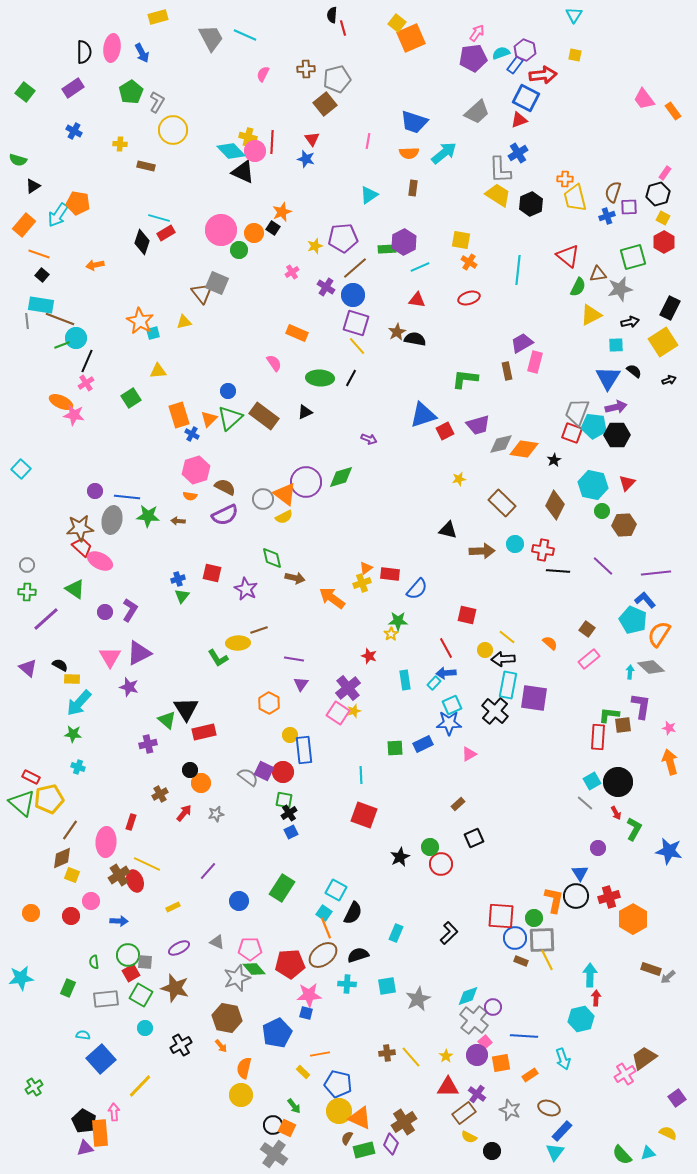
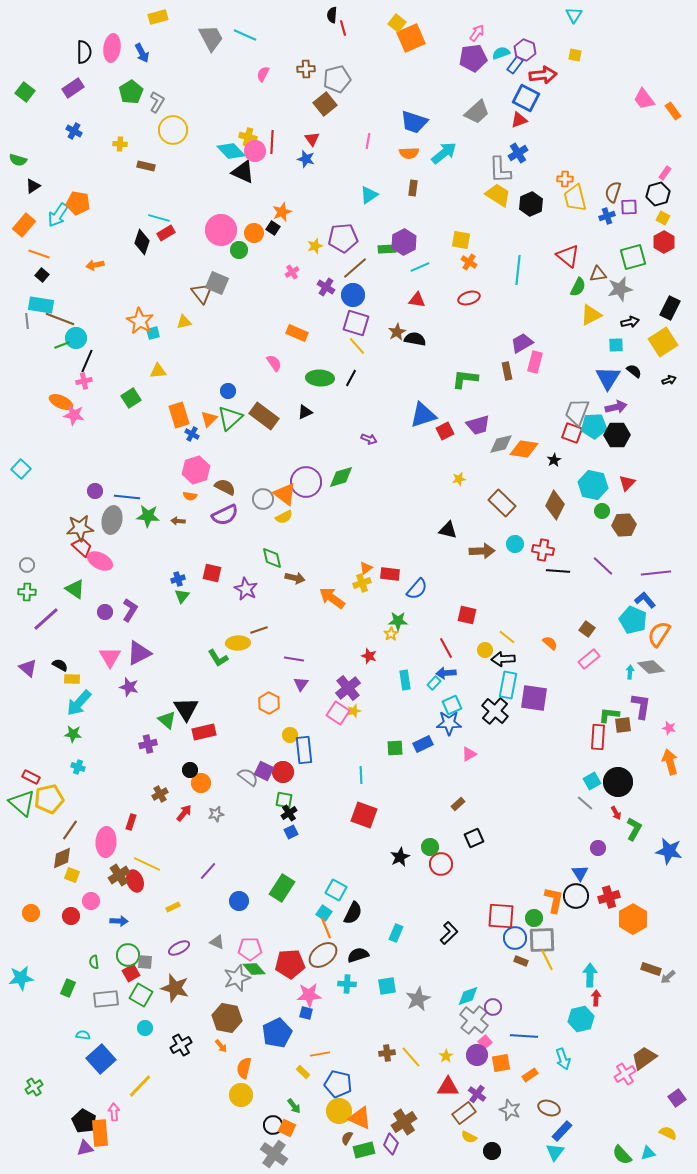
pink cross at (86, 383): moved 2 px left, 2 px up; rotated 21 degrees clockwise
cyan pentagon at (594, 426): rotated 10 degrees counterclockwise
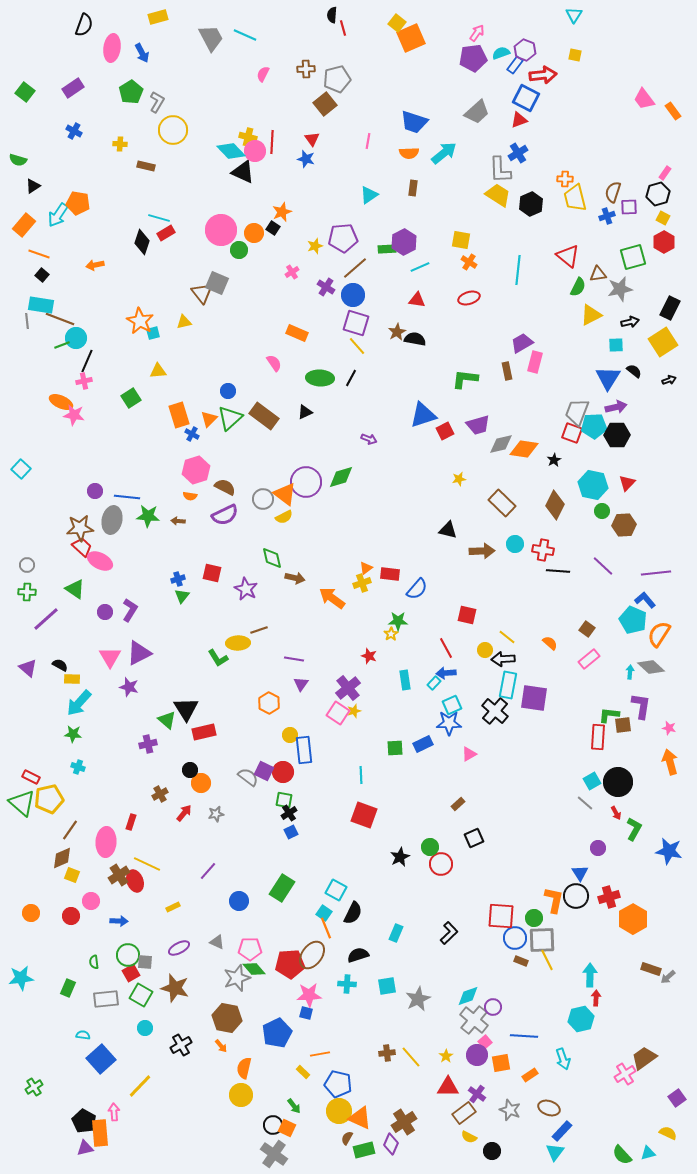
black semicircle at (84, 52): moved 27 px up; rotated 20 degrees clockwise
brown ellipse at (323, 955): moved 11 px left; rotated 16 degrees counterclockwise
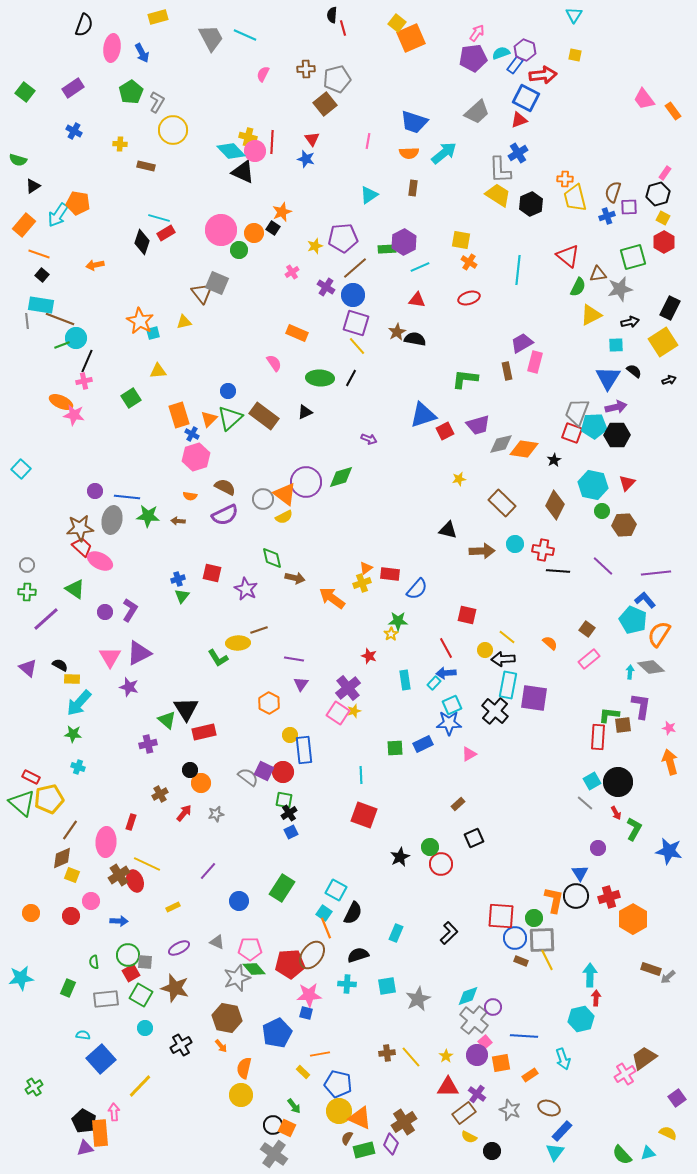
pink hexagon at (196, 470): moved 13 px up
